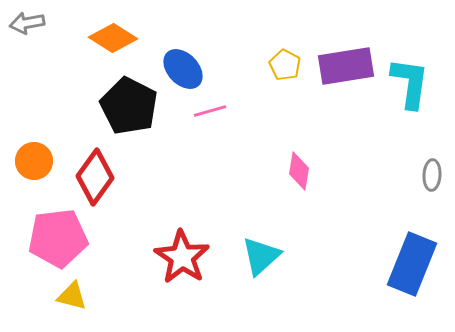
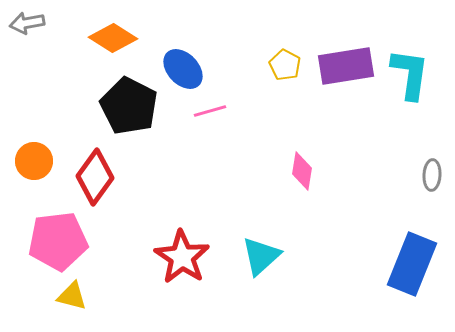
cyan L-shape: moved 9 px up
pink diamond: moved 3 px right
pink pentagon: moved 3 px down
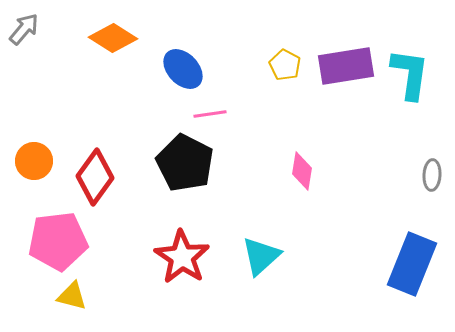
gray arrow: moved 3 px left, 6 px down; rotated 140 degrees clockwise
black pentagon: moved 56 px right, 57 px down
pink line: moved 3 px down; rotated 8 degrees clockwise
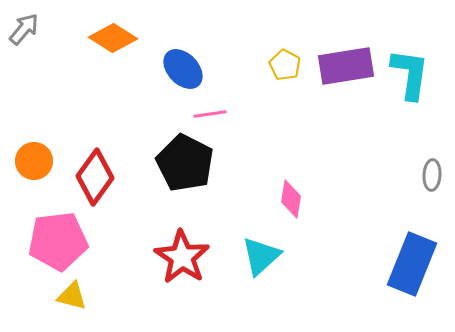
pink diamond: moved 11 px left, 28 px down
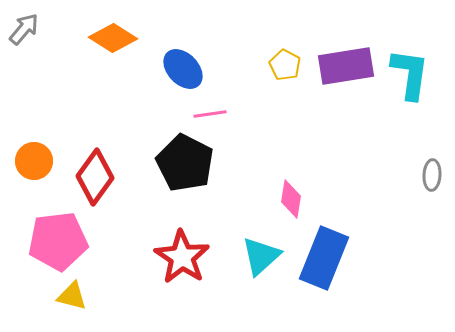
blue rectangle: moved 88 px left, 6 px up
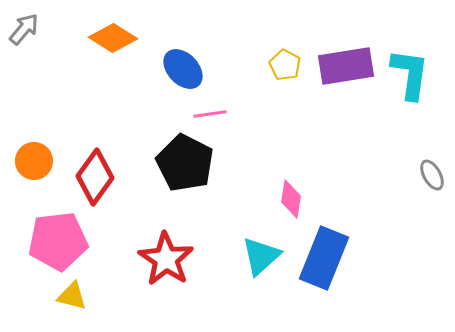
gray ellipse: rotated 32 degrees counterclockwise
red star: moved 16 px left, 2 px down
